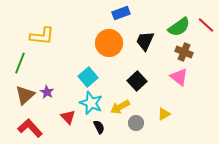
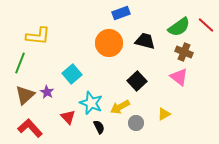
yellow L-shape: moved 4 px left
black trapezoid: rotated 80 degrees clockwise
cyan square: moved 16 px left, 3 px up
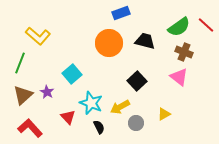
yellow L-shape: rotated 35 degrees clockwise
brown triangle: moved 2 px left
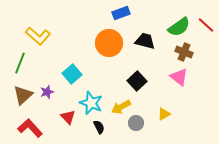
purple star: rotated 24 degrees clockwise
yellow arrow: moved 1 px right
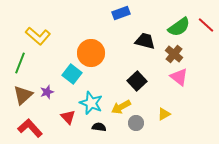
orange circle: moved 18 px left, 10 px down
brown cross: moved 10 px left, 2 px down; rotated 18 degrees clockwise
cyan square: rotated 12 degrees counterclockwise
black semicircle: rotated 56 degrees counterclockwise
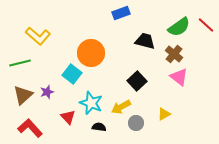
green line: rotated 55 degrees clockwise
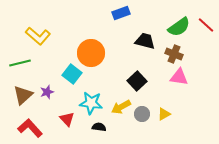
brown cross: rotated 18 degrees counterclockwise
pink triangle: rotated 30 degrees counterclockwise
cyan star: rotated 15 degrees counterclockwise
red triangle: moved 1 px left, 2 px down
gray circle: moved 6 px right, 9 px up
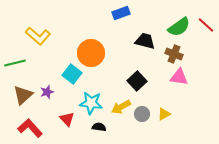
green line: moved 5 px left
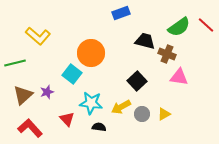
brown cross: moved 7 px left
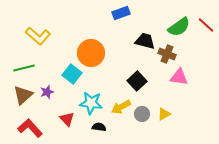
green line: moved 9 px right, 5 px down
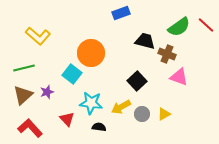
pink triangle: rotated 12 degrees clockwise
